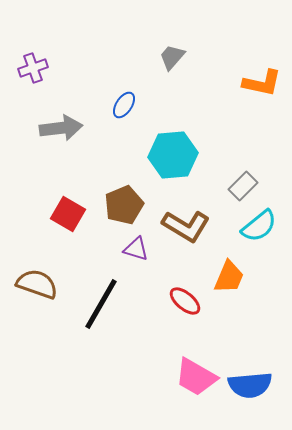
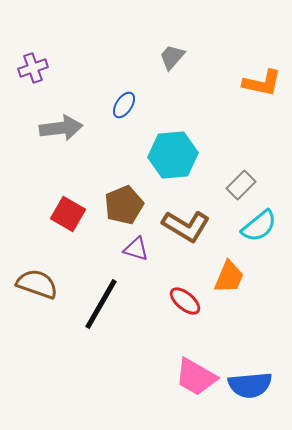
gray rectangle: moved 2 px left, 1 px up
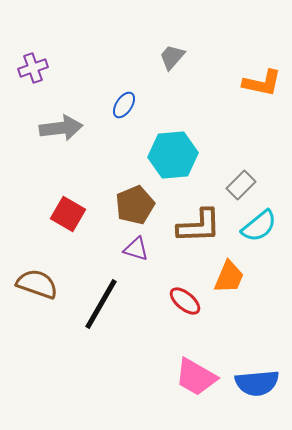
brown pentagon: moved 11 px right
brown L-shape: moved 13 px right; rotated 33 degrees counterclockwise
blue semicircle: moved 7 px right, 2 px up
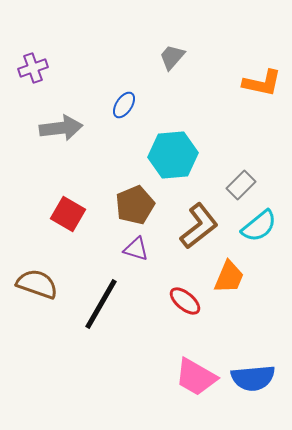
brown L-shape: rotated 36 degrees counterclockwise
blue semicircle: moved 4 px left, 5 px up
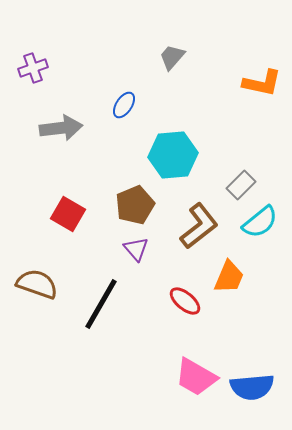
cyan semicircle: moved 1 px right, 4 px up
purple triangle: rotated 32 degrees clockwise
blue semicircle: moved 1 px left, 9 px down
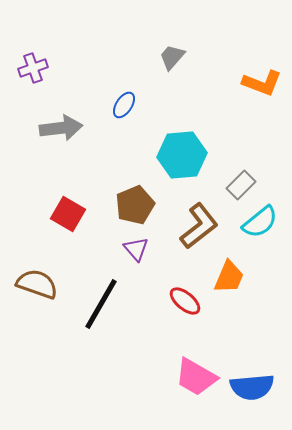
orange L-shape: rotated 9 degrees clockwise
cyan hexagon: moved 9 px right
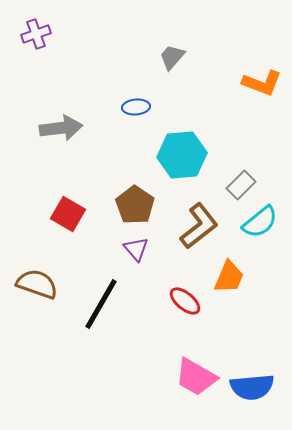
purple cross: moved 3 px right, 34 px up
blue ellipse: moved 12 px right, 2 px down; rotated 52 degrees clockwise
brown pentagon: rotated 15 degrees counterclockwise
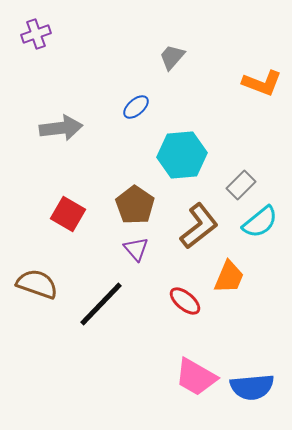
blue ellipse: rotated 36 degrees counterclockwise
black line: rotated 14 degrees clockwise
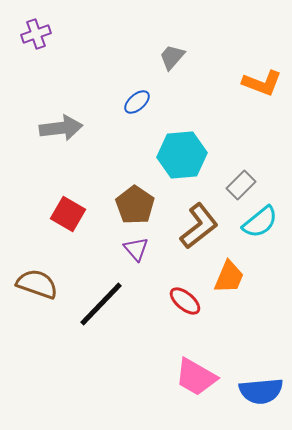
blue ellipse: moved 1 px right, 5 px up
blue semicircle: moved 9 px right, 4 px down
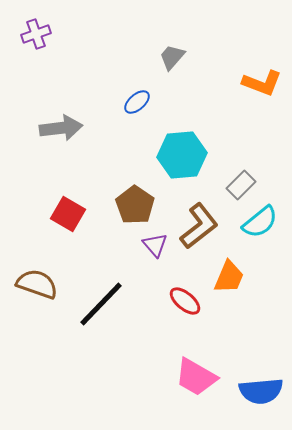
purple triangle: moved 19 px right, 4 px up
